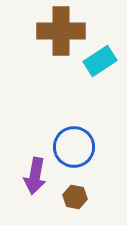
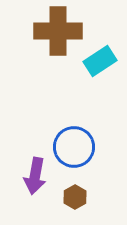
brown cross: moved 3 px left
brown hexagon: rotated 20 degrees clockwise
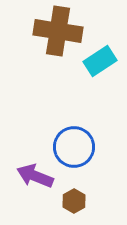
brown cross: rotated 9 degrees clockwise
purple arrow: rotated 102 degrees clockwise
brown hexagon: moved 1 px left, 4 px down
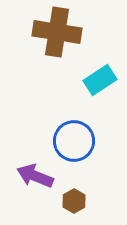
brown cross: moved 1 px left, 1 px down
cyan rectangle: moved 19 px down
blue circle: moved 6 px up
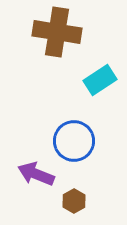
purple arrow: moved 1 px right, 2 px up
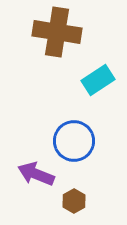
cyan rectangle: moved 2 px left
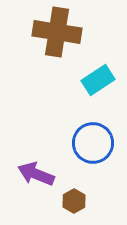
blue circle: moved 19 px right, 2 px down
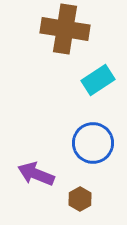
brown cross: moved 8 px right, 3 px up
brown hexagon: moved 6 px right, 2 px up
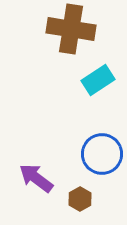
brown cross: moved 6 px right
blue circle: moved 9 px right, 11 px down
purple arrow: moved 4 px down; rotated 15 degrees clockwise
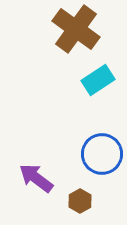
brown cross: moved 5 px right; rotated 27 degrees clockwise
brown hexagon: moved 2 px down
